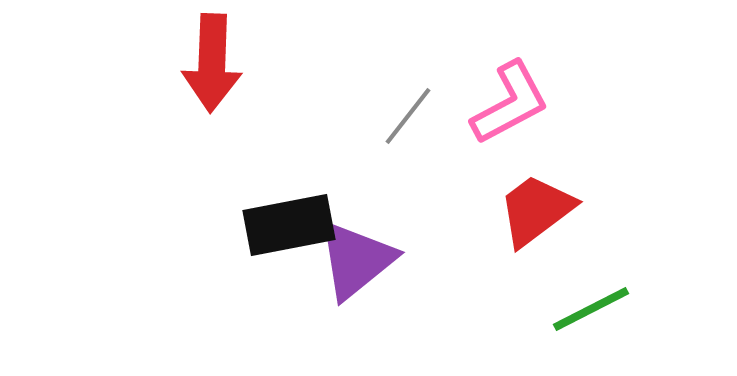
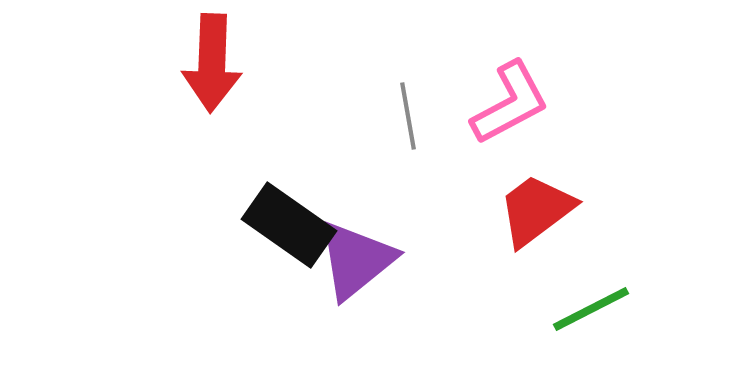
gray line: rotated 48 degrees counterclockwise
black rectangle: rotated 46 degrees clockwise
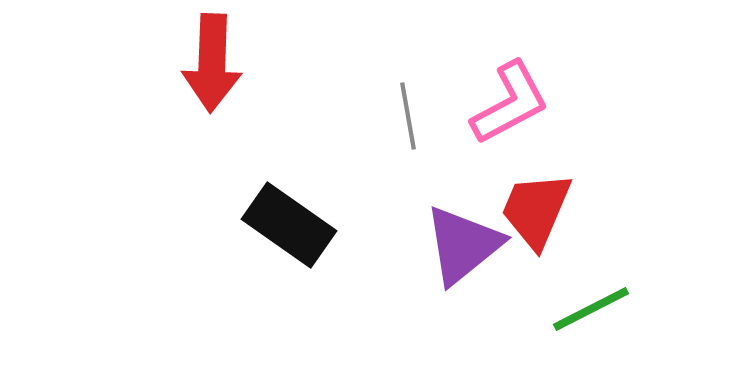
red trapezoid: rotated 30 degrees counterclockwise
purple triangle: moved 107 px right, 15 px up
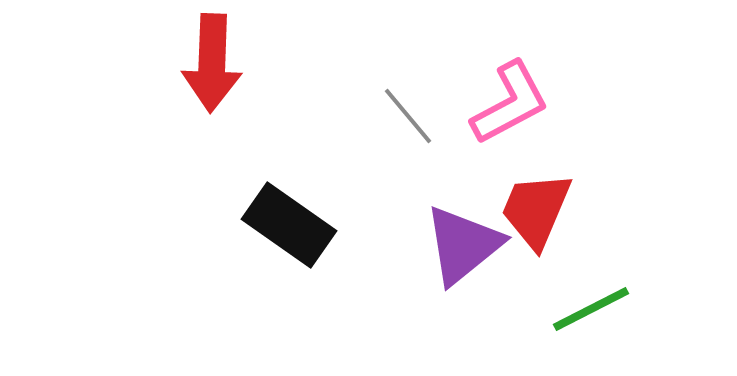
gray line: rotated 30 degrees counterclockwise
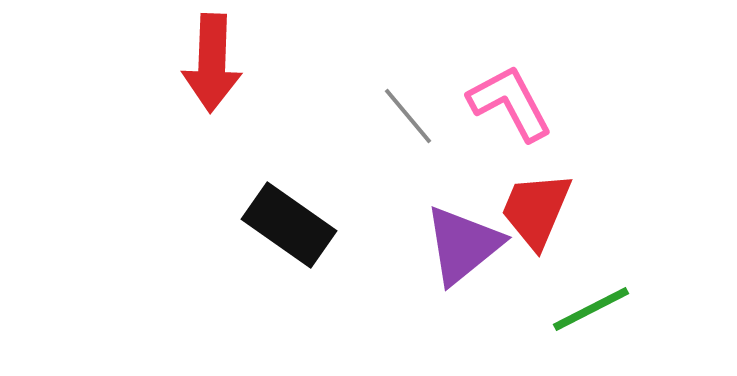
pink L-shape: rotated 90 degrees counterclockwise
